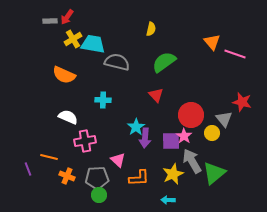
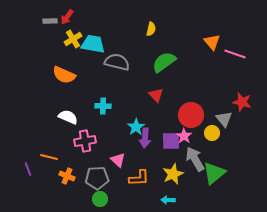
cyan cross: moved 6 px down
gray arrow: moved 3 px right, 2 px up
green circle: moved 1 px right, 4 px down
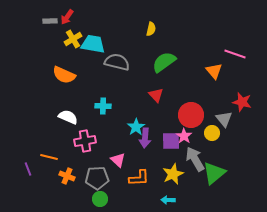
orange triangle: moved 2 px right, 29 px down
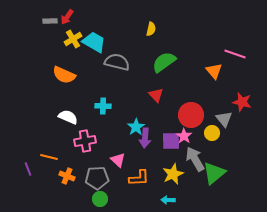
cyan trapezoid: moved 1 px right, 2 px up; rotated 20 degrees clockwise
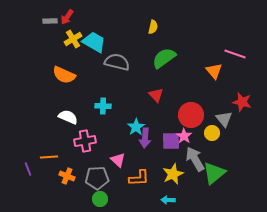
yellow semicircle: moved 2 px right, 2 px up
green semicircle: moved 4 px up
orange line: rotated 18 degrees counterclockwise
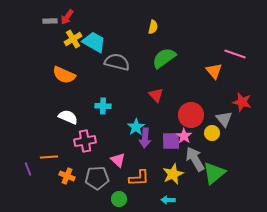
green circle: moved 19 px right
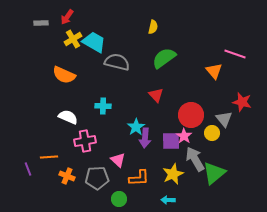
gray rectangle: moved 9 px left, 2 px down
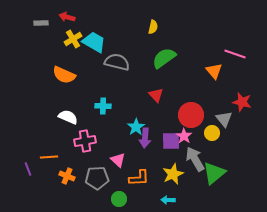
red arrow: rotated 70 degrees clockwise
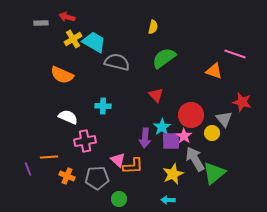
orange triangle: rotated 30 degrees counterclockwise
orange semicircle: moved 2 px left
cyan star: moved 26 px right
orange L-shape: moved 6 px left, 12 px up
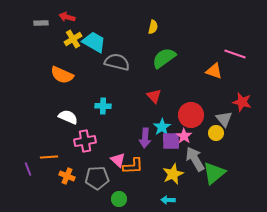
red triangle: moved 2 px left, 1 px down
yellow circle: moved 4 px right
